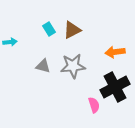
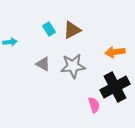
gray triangle: moved 2 px up; rotated 14 degrees clockwise
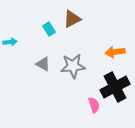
brown triangle: moved 11 px up
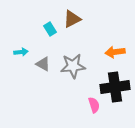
cyan rectangle: moved 1 px right
cyan arrow: moved 11 px right, 10 px down
black cross: rotated 20 degrees clockwise
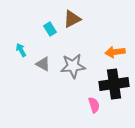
cyan arrow: moved 2 px up; rotated 112 degrees counterclockwise
black cross: moved 1 px left, 3 px up
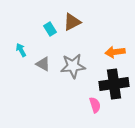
brown triangle: moved 3 px down
pink semicircle: moved 1 px right
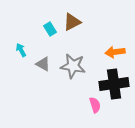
gray star: rotated 15 degrees clockwise
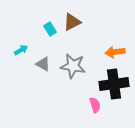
cyan arrow: rotated 88 degrees clockwise
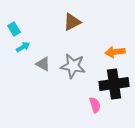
cyan rectangle: moved 36 px left
cyan arrow: moved 2 px right, 3 px up
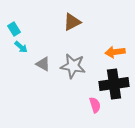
cyan arrow: moved 2 px left; rotated 72 degrees clockwise
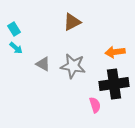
cyan arrow: moved 5 px left, 1 px down
